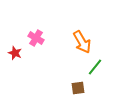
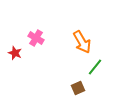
brown square: rotated 16 degrees counterclockwise
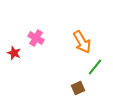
red star: moved 1 px left
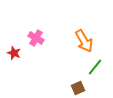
orange arrow: moved 2 px right, 1 px up
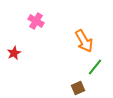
pink cross: moved 17 px up
red star: rotated 24 degrees clockwise
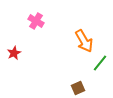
green line: moved 5 px right, 4 px up
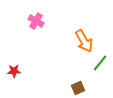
red star: moved 18 px down; rotated 24 degrees clockwise
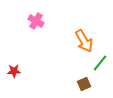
brown square: moved 6 px right, 4 px up
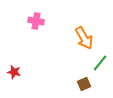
pink cross: rotated 21 degrees counterclockwise
orange arrow: moved 3 px up
red star: moved 1 px down; rotated 16 degrees clockwise
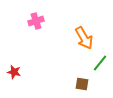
pink cross: rotated 28 degrees counterclockwise
brown square: moved 2 px left; rotated 32 degrees clockwise
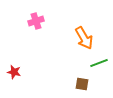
green line: moved 1 px left; rotated 30 degrees clockwise
